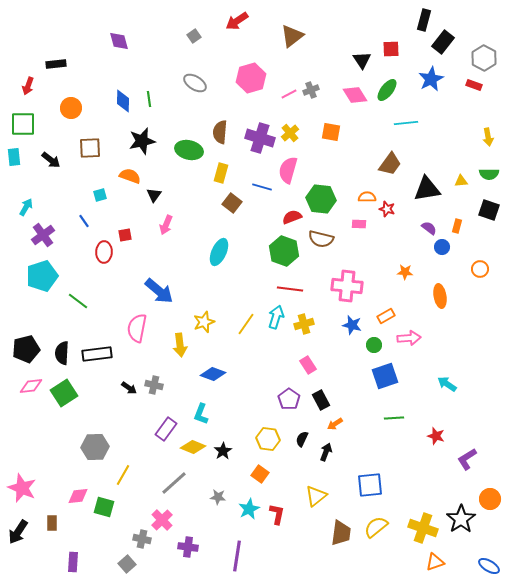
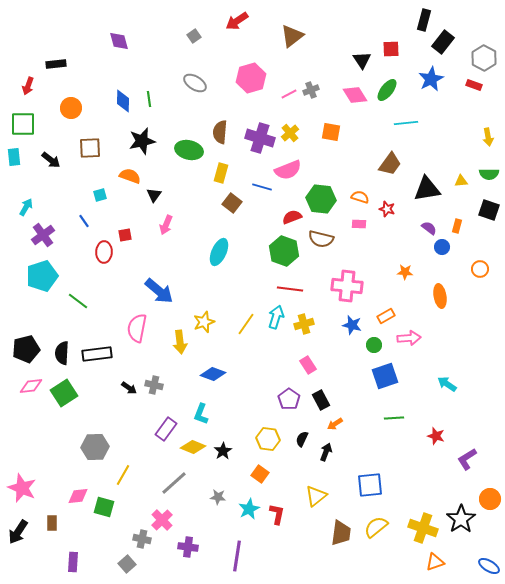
pink semicircle at (288, 170): rotated 128 degrees counterclockwise
orange semicircle at (367, 197): moved 7 px left; rotated 18 degrees clockwise
yellow arrow at (180, 345): moved 3 px up
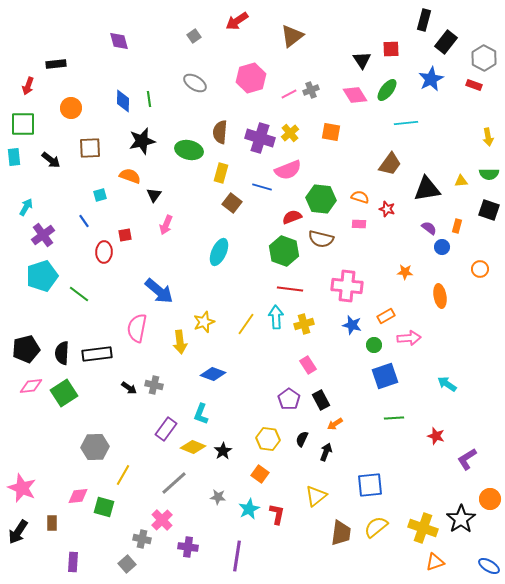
black rectangle at (443, 42): moved 3 px right
green line at (78, 301): moved 1 px right, 7 px up
cyan arrow at (276, 317): rotated 20 degrees counterclockwise
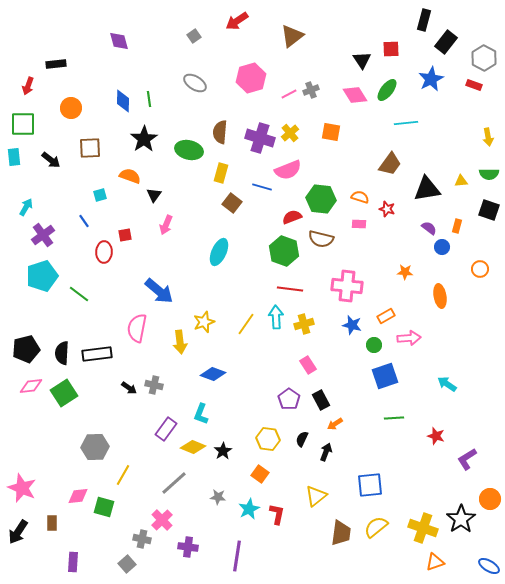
black star at (142, 141): moved 2 px right, 2 px up; rotated 20 degrees counterclockwise
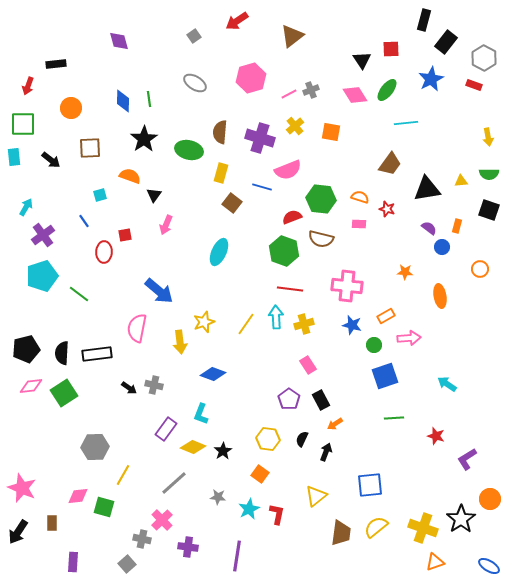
yellow cross at (290, 133): moved 5 px right, 7 px up
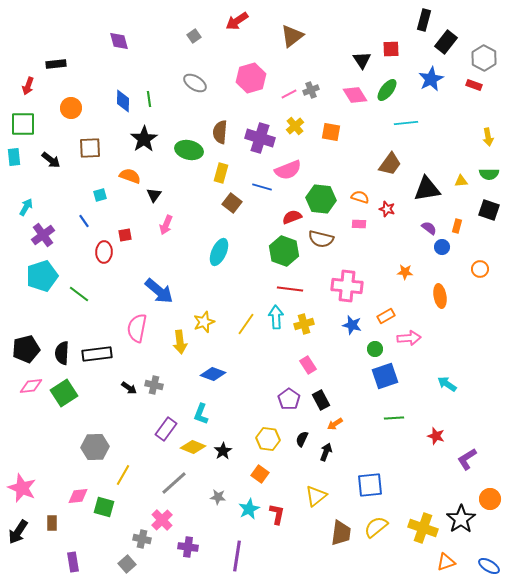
green circle at (374, 345): moved 1 px right, 4 px down
purple rectangle at (73, 562): rotated 12 degrees counterclockwise
orange triangle at (435, 562): moved 11 px right
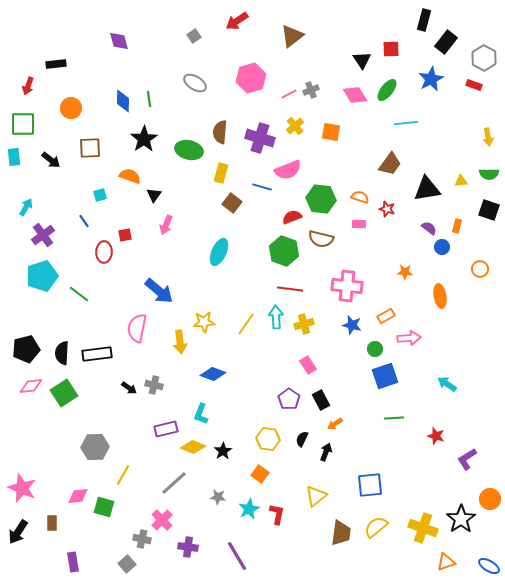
yellow star at (204, 322): rotated 15 degrees clockwise
purple rectangle at (166, 429): rotated 40 degrees clockwise
purple line at (237, 556): rotated 40 degrees counterclockwise
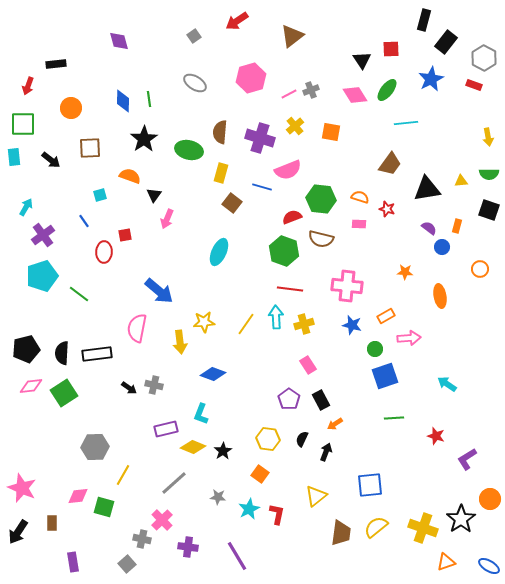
pink arrow at (166, 225): moved 1 px right, 6 px up
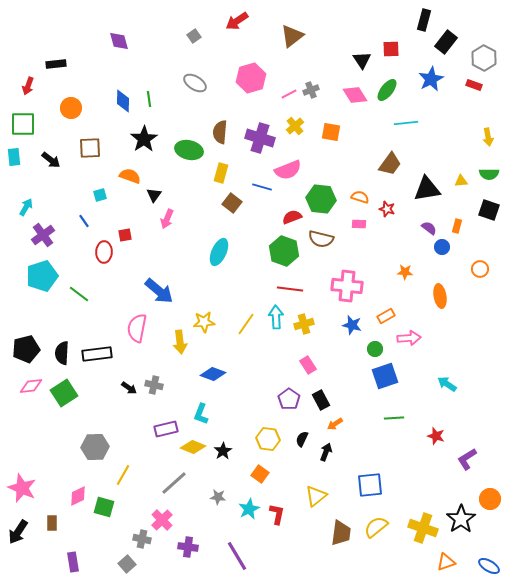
pink diamond at (78, 496): rotated 20 degrees counterclockwise
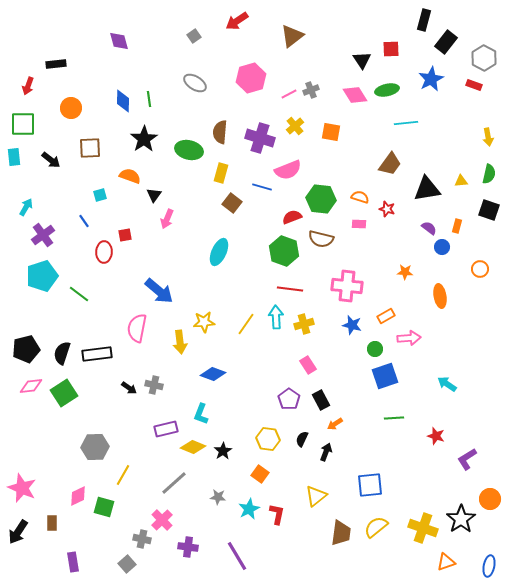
green ellipse at (387, 90): rotated 40 degrees clockwise
green semicircle at (489, 174): rotated 78 degrees counterclockwise
black semicircle at (62, 353): rotated 15 degrees clockwise
blue ellipse at (489, 566): rotated 70 degrees clockwise
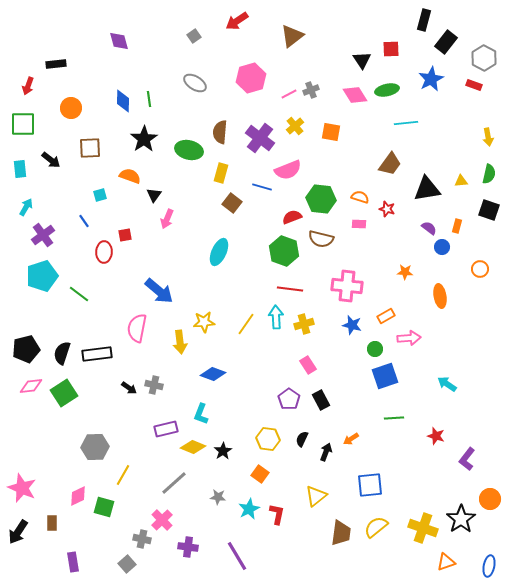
purple cross at (260, 138): rotated 20 degrees clockwise
cyan rectangle at (14, 157): moved 6 px right, 12 px down
orange arrow at (335, 424): moved 16 px right, 15 px down
purple L-shape at (467, 459): rotated 20 degrees counterclockwise
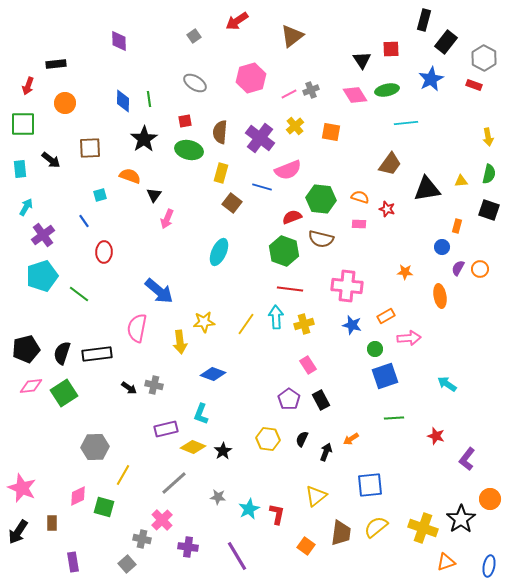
purple diamond at (119, 41): rotated 15 degrees clockwise
orange circle at (71, 108): moved 6 px left, 5 px up
purple semicircle at (429, 228): moved 29 px right, 40 px down; rotated 98 degrees counterclockwise
red square at (125, 235): moved 60 px right, 114 px up
orange square at (260, 474): moved 46 px right, 72 px down
